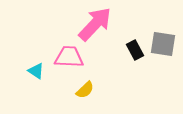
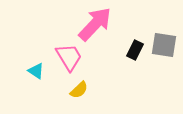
gray square: moved 1 px right, 1 px down
black rectangle: rotated 54 degrees clockwise
pink trapezoid: rotated 56 degrees clockwise
yellow semicircle: moved 6 px left
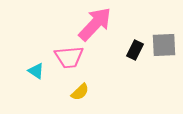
gray square: rotated 12 degrees counterclockwise
pink trapezoid: rotated 116 degrees clockwise
yellow semicircle: moved 1 px right, 2 px down
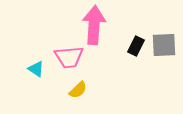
pink arrow: moved 1 px left, 1 px down; rotated 39 degrees counterclockwise
black rectangle: moved 1 px right, 4 px up
cyan triangle: moved 2 px up
yellow semicircle: moved 2 px left, 2 px up
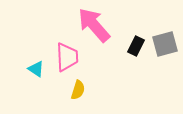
pink arrow: rotated 45 degrees counterclockwise
gray square: moved 1 px right, 1 px up; rotated 12 degrees counterclockwise
pink trapezoid: moved 2 px left; rotated 88 degrees counterclockwise
yellow semicircle: rotated 30 degrees counterclockwise
